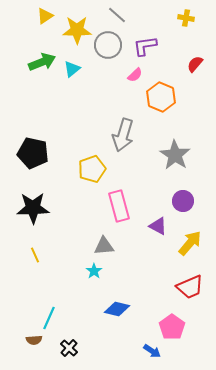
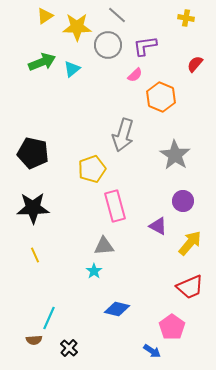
yellow star: moved 3 px up
pink rectangle: moved 4 px left
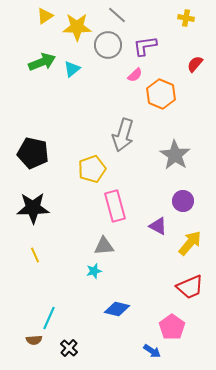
orange hexagon: moved 3 px up
cyan star: rotated 21 degrees clockwise
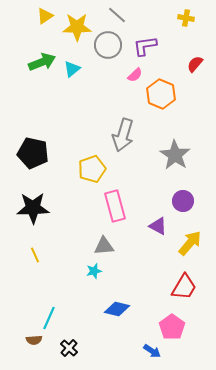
red trapezoid: moved 6 px left; rotated 36 degrees counterclockwise
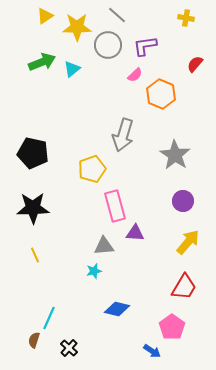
purple triangle: moved 23 px left, 7 px down; rotated 24 degrees counterclockwise
yellow arrow: moved 2 px left, 1 px up
brown semicircle: rotated 112 degrees clockwise
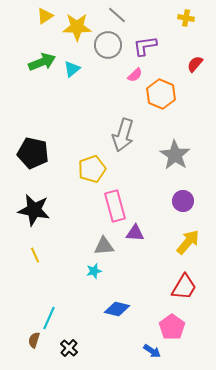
black star: moved 1 px right, 2 px down; rotated 12 degrees clockwise
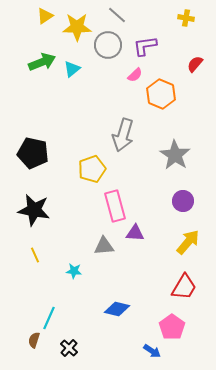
cyan star: moved 20 px left; rotated 21 degrees clockwise
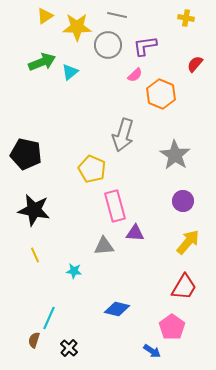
gray line: rotated 30 degrees counterclockwise
cyan triangle: moved 2 px left, 3 px down
black pentagon: moved 7 px left, 1 px down
yellow pentagon: rotated 28 degrees counterclockwise
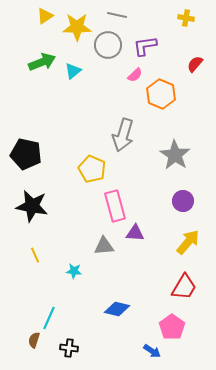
cyan triangle: moved 3 px right, 1 px up
black star: moved 2 px left, 4 px up
black cross: rotated 36 degrees counterclockwise
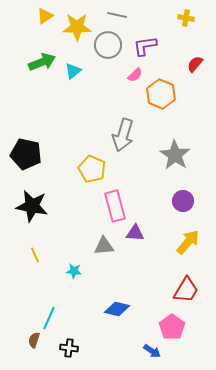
red trapezoid: moved 2 px right, 3 px down
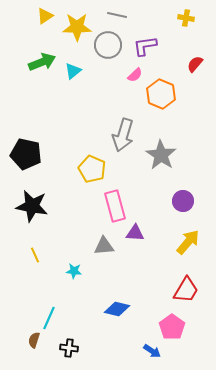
gray star: moved 14 px left
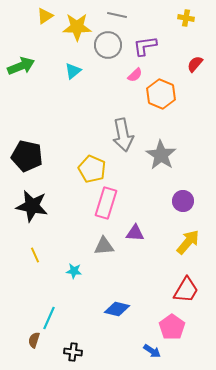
green arrow: moved 21 px left, 4 px down
gray arrow: rotated 28 degrees counterclockwise
black pentagon: moved 1 px right, 2 px down
pink rectangle: moved 9 px left, 3 px up; rotated 32 degrees clockwise
black cross: moved 4 px right, 4 px down
